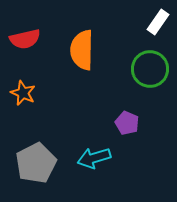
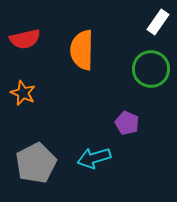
green circle: moved 1 px right
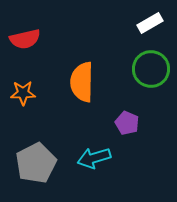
white rectangle: moved 8 px left, 1 px down; rotated 25 degrees clockwise
orange semicircle: moved 32 px down
orange star: rotated 25 degrees counterclockwise
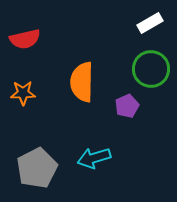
purple pentagon: moved 17 px up; rotated 25 degrees clockwise
gray pentagon: moved 1 px right, 5 px down
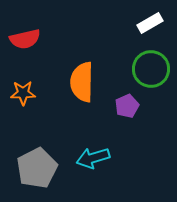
cyan arrow: moved 1 px left
